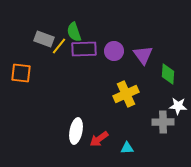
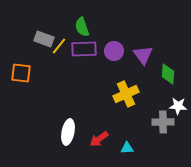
green semicircle: moved 8 px right, 5 px up
white ellipse: moved 8 px left, 1 px down
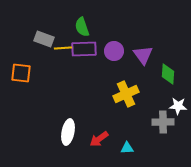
yellow line: moved 4 px right, 2 px down; rotated 48 degrees clockwise
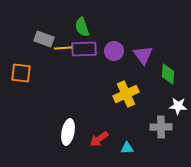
gray cross: moved 2 px left, 5 px down
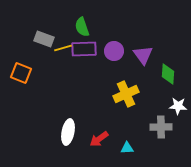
yellow line: rotated 12 degrees counterclockwise
orange square: rotated 15 degrees clockwise
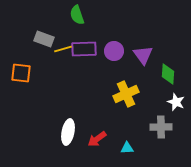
green semicircle: moved 5 px left, 12 px up
yellow line: moved 1 px down
orange square: rotated 15 degrees counterclockwise
white star: moved 2 px left, 4 px up; rotated 18 degrees clockwise
red arrow: moved 2 px left
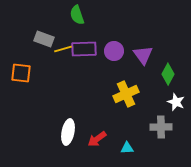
green diamond: rotated 25 degrees clockwise
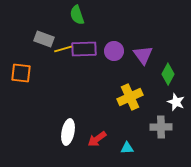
yellow cross: moved 4 px right, 3 px down
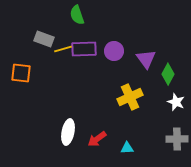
purple triangle: moved 3 px right, 4 px down
gray cross: moved 16 px right, 12 px down
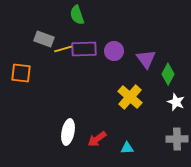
yellow cross: rotated 25 degrees counterclockwise
